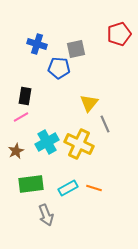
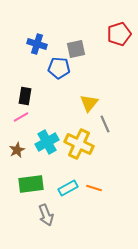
brown star: moved 1 px right, 1 px up
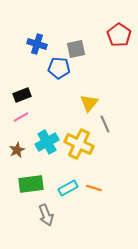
red pentagon: moved 1 px down; rotated 20 degrees counterclockwise
black rectangle: moved 3 px left, 1 px up; rotated 60 degrees clockwise
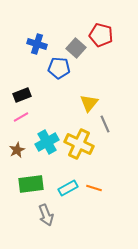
red pentagon: moved 18 px left; rotated 20 degrees counterclockwise
gray square: moved 1 px up; rotated 36 degrees counterclockwise
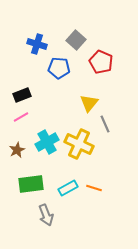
red pentagon: moved 27 px down; rotated 10 degrees clockwise
gray square: moved 8 px up
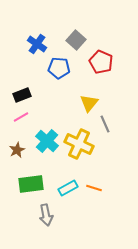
blue cross: rotated 18 degrees clockwise
cyan cross: moved 1 px up; rotated 20 degrees counterclockwise
gray arrow: rotated 10 degrees clockwise
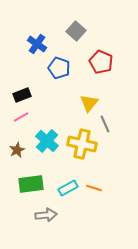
gray square: moved 9 px up
blue pentagon: rotated 15 degrees clockwise
yellow cross: moved 3 px right; rotated 12 degrees counterclockwise
gray arrow: rotated 85 degrees counterclockwise
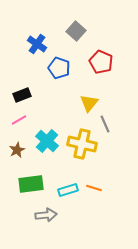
pink line: moved 2 px left, 3 px down
cyan rectangle: moved 2 px down; rotated 12 degrees clockwise
